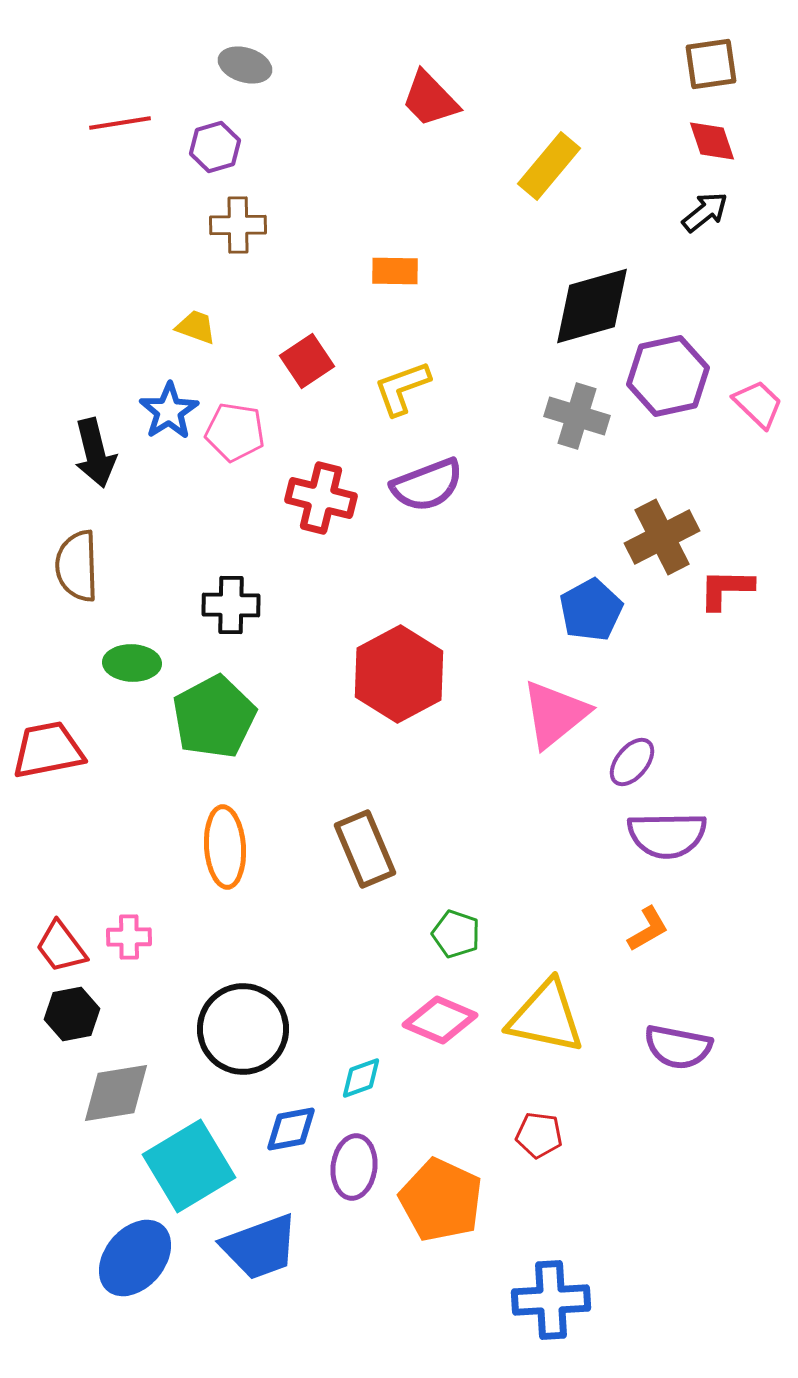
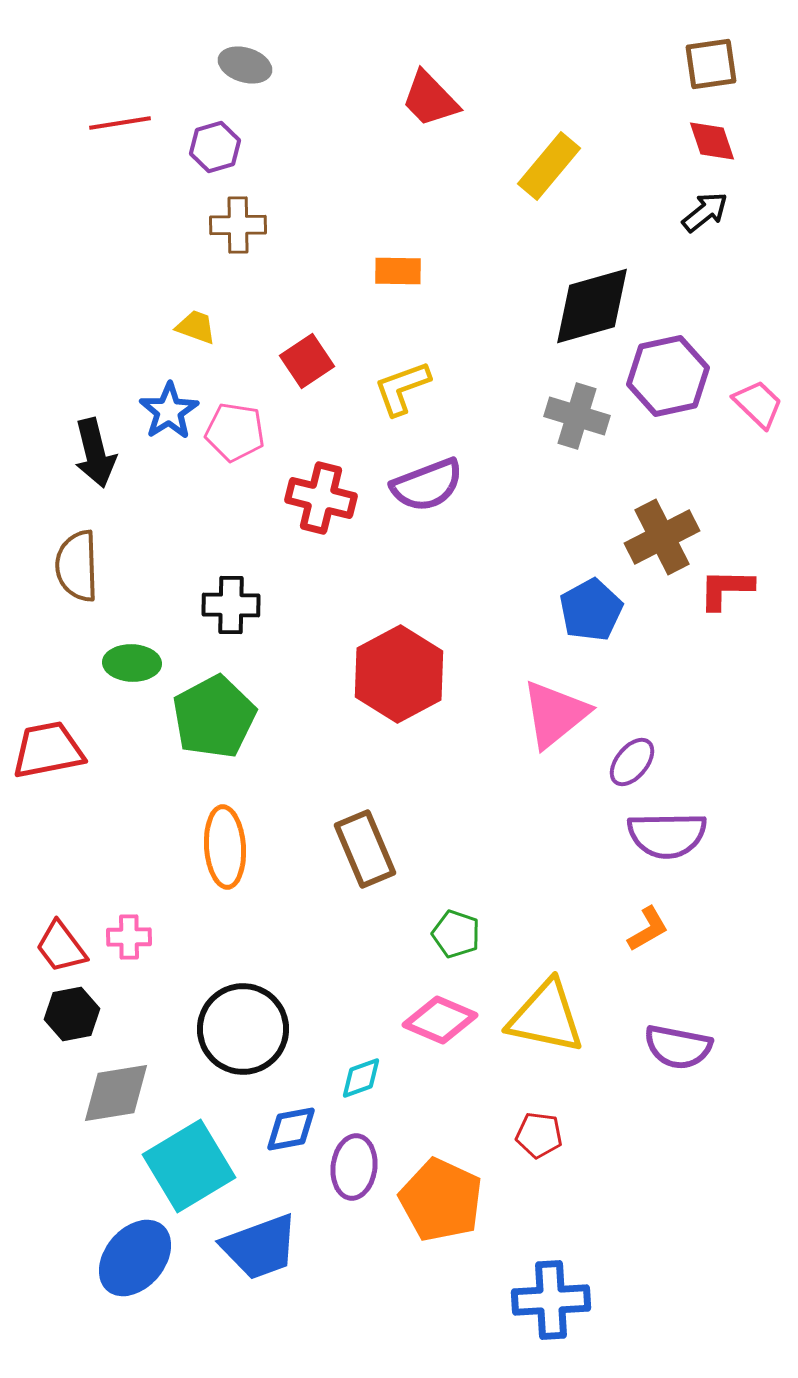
orange rectangle at (395, 271): moved 3 px right
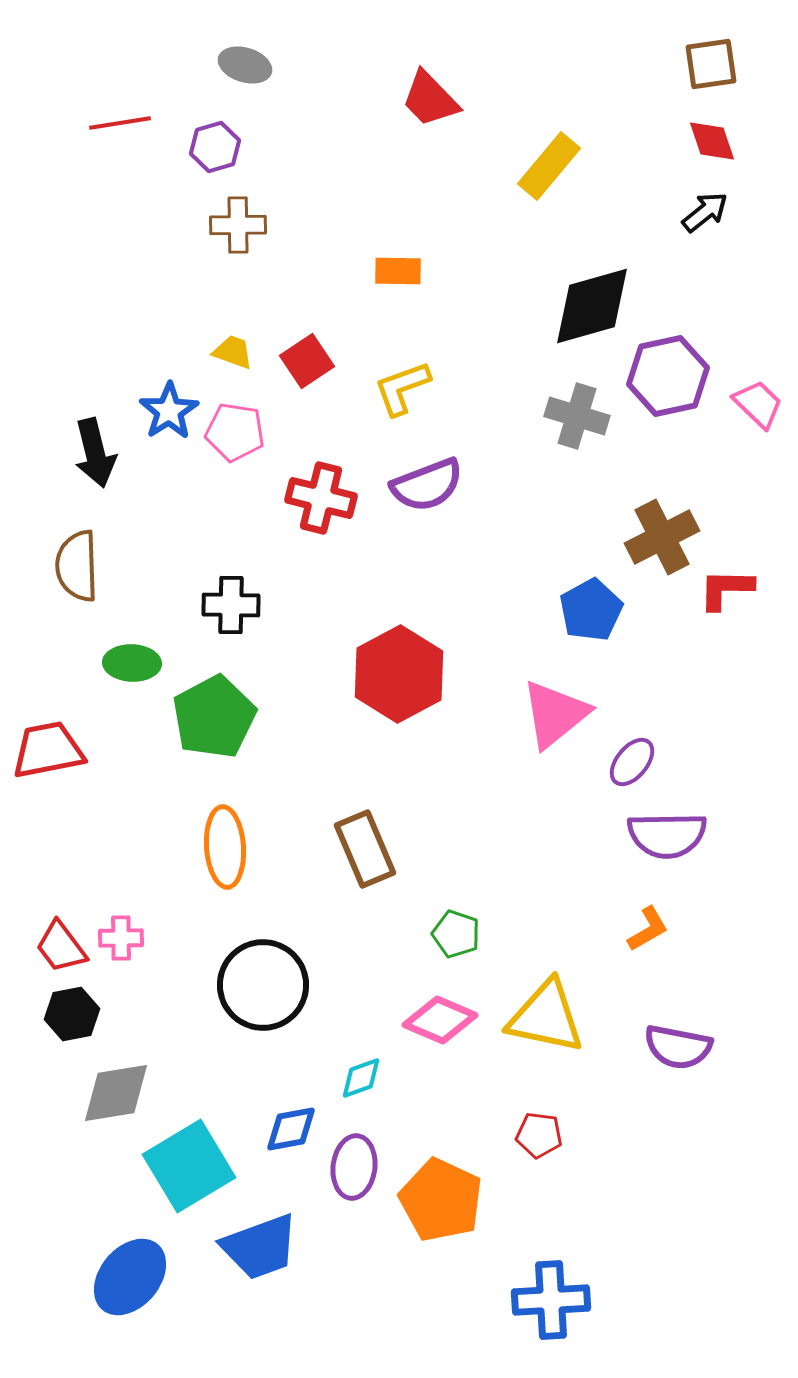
yellow trapezoid at (196, 327): moved 37 px right, 25 px down
pink cross at (129, 937): moved 8 px left, 1 px down
black circle at (243, 1029): moved 20 px right, 44 px up
blue ellipse at (135, 1258): moved 5 px left, 19 px down
